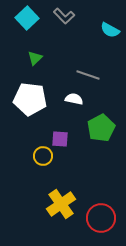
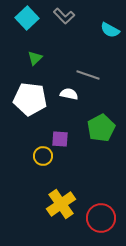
white semicircle: moved 5 px left, 5 px up
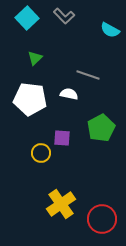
purple square: moved 2 px right, 1 px up
yellow circle: moved 2 px left, 3 px up
red circle: moved 1 px right, 1 px down
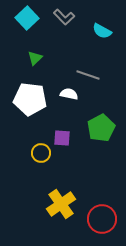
gray L-shape: moved 1 px down
cyan semicircle: moved 8 px left, 1 px down
